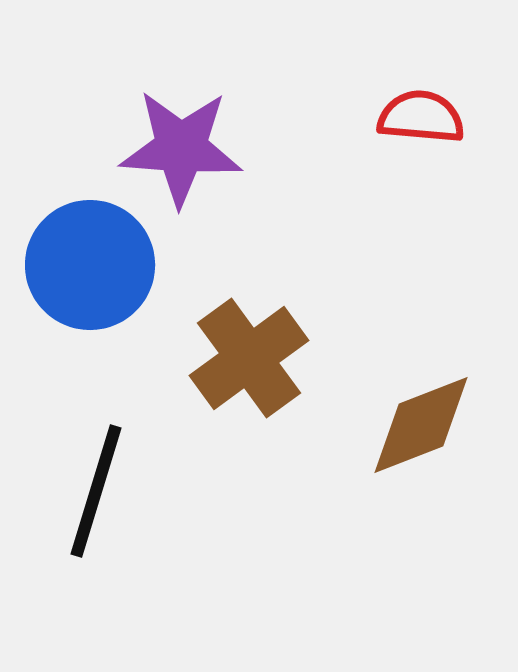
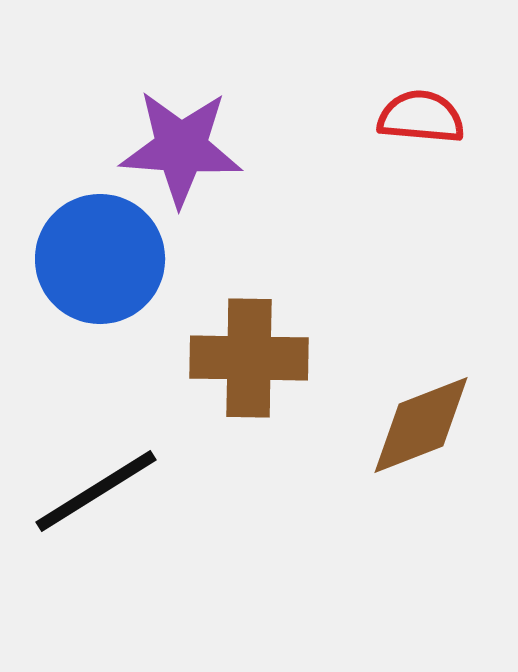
blue circle: moved 10 px right, 6 px up
brown cross: rotated 37 degrees clockwise
black line: rotated 41 degrees clockwise
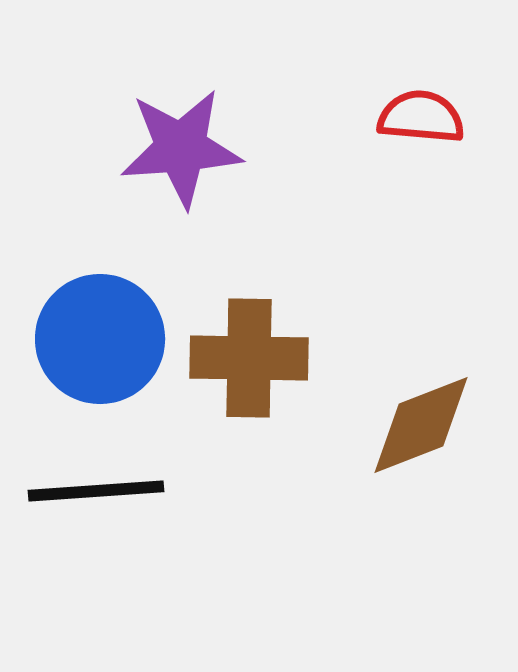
purple star: rotated 8 degrees counterclockwise
blue circle: moved 80 px down
black line: rotated 28 degrees clockwise
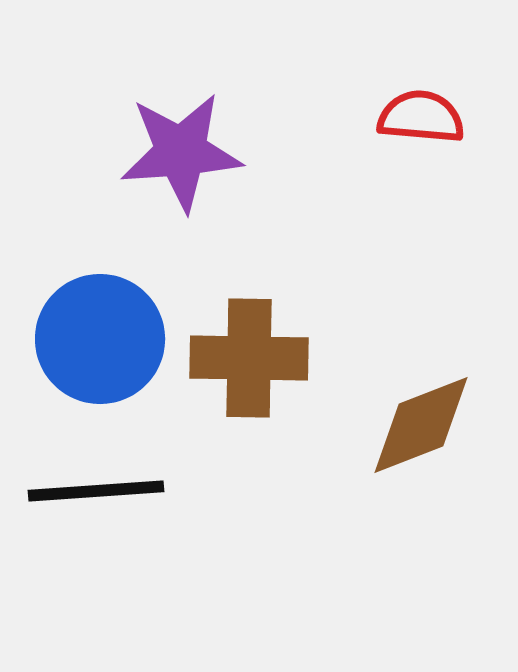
purple star: moved 4 px down
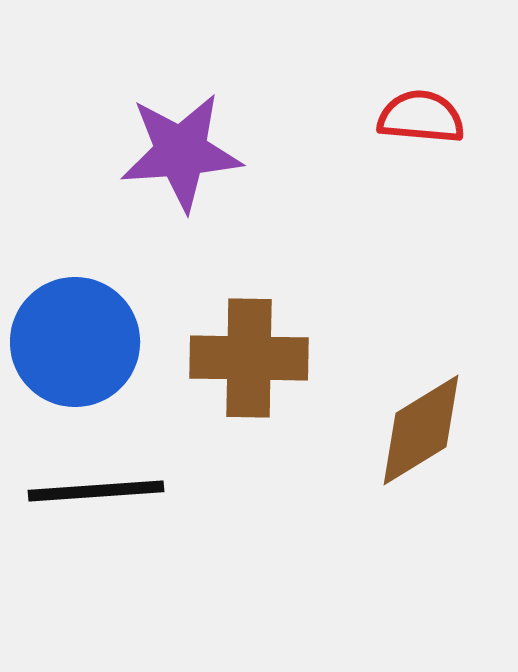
blue circle: moved 25 px left, 3 px down
brown diamond: moved 5 px down; rotated 10 degrees counterclockwise
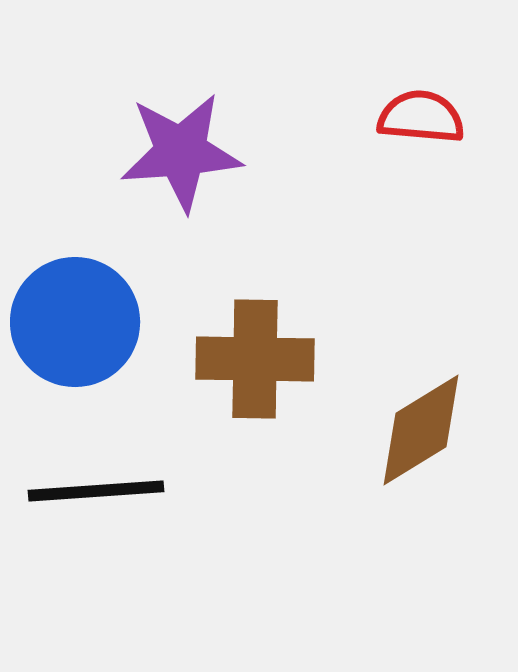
blue circle: moved 20 px up
brown cross: moved 6 px right, 1 px down
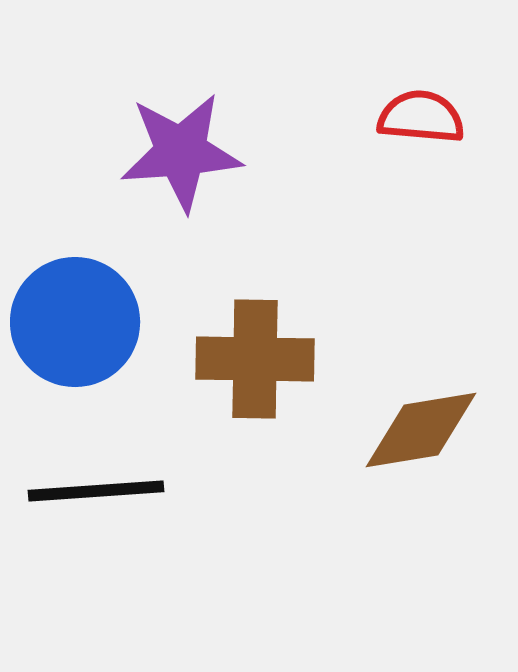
brown diamond: rotated 22 degrees clockwise
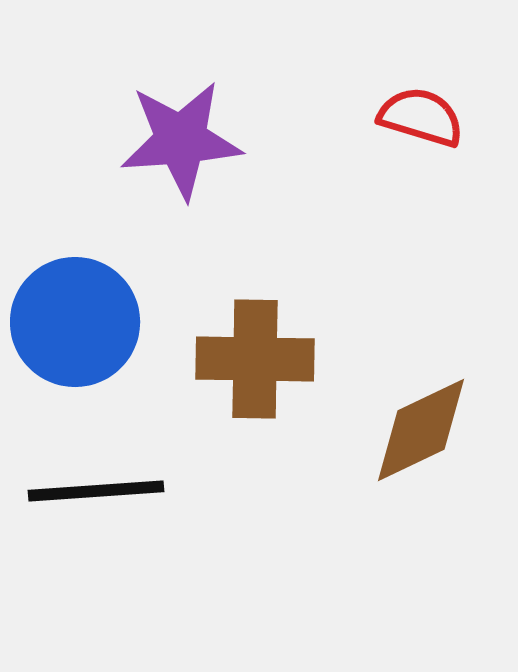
red semicircle: rotated 12 degrees clockwise
purple star: moved 12 px up
brown diamond: rotated 16 degrees counterclockwise
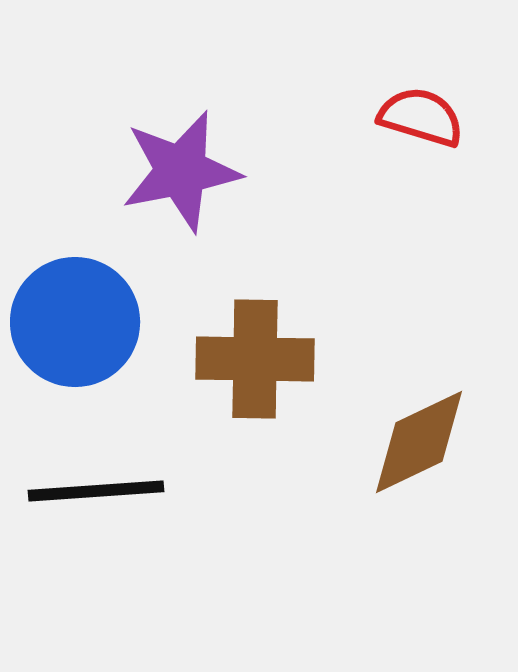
purple star: moved 31 px down; rotated 7 degrees counterclockwise
brown diamond: moved 2 px left, 12 px down
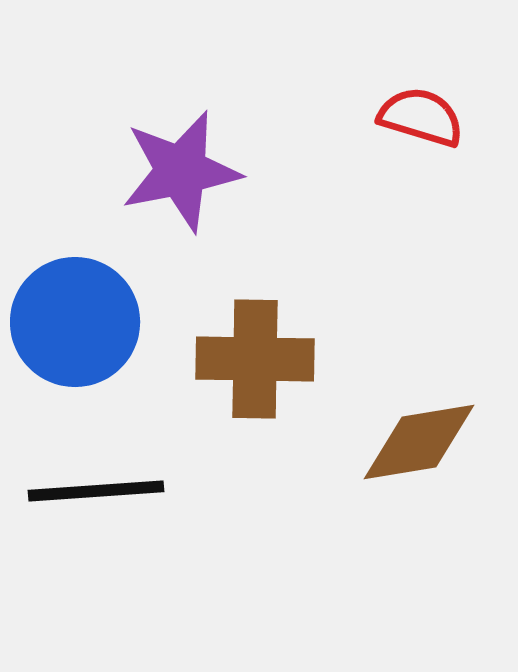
brown diamond: rotated 16 degrees clockwise
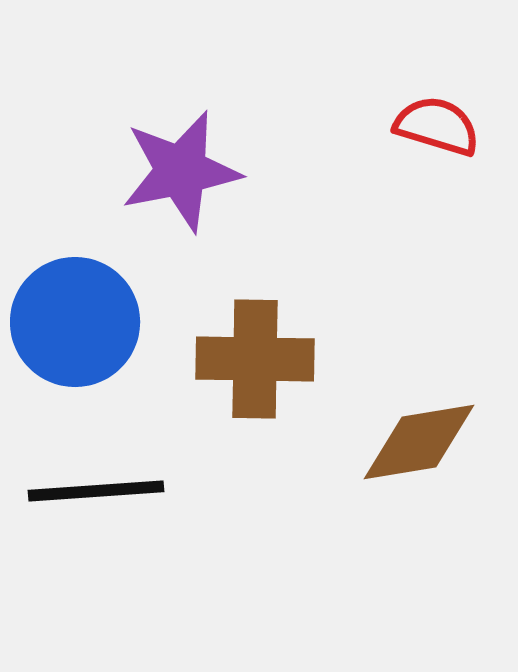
red semicircle: moved 16 px right, 9 px down
